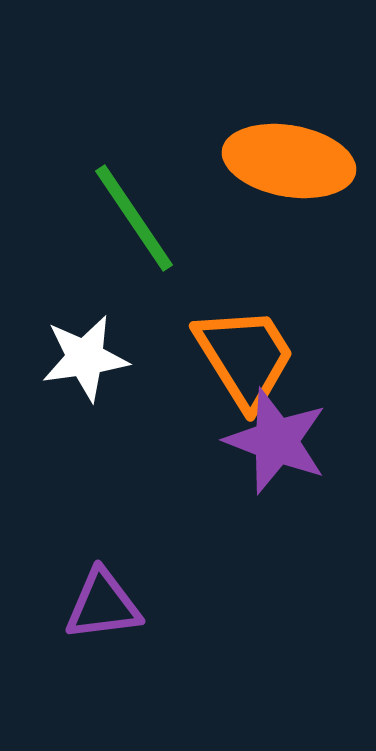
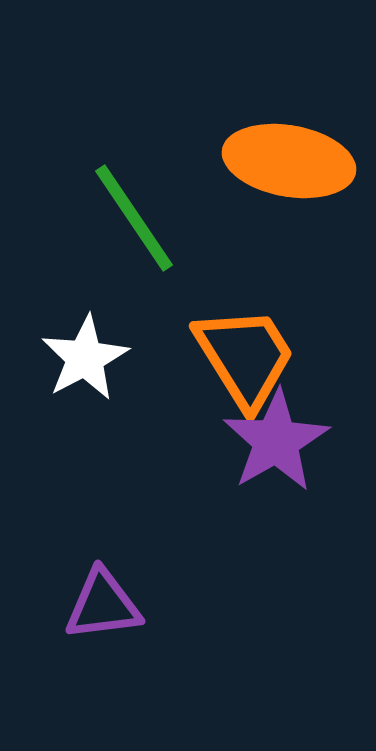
white star: rotated 20 degrees counterclockwise
purple star: rotated 21 degrees clockwise
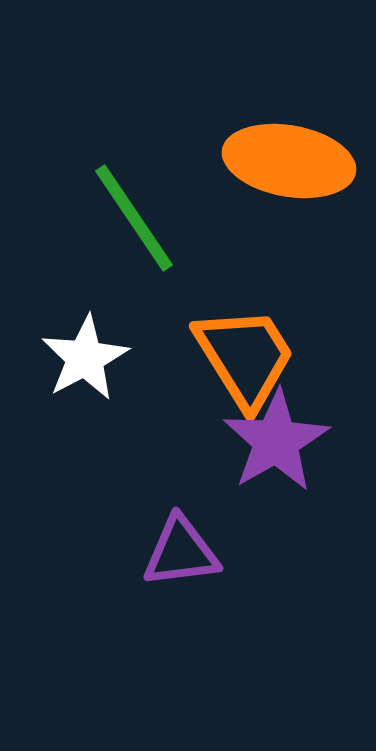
purple triangle: moved 78 px right, 53 px up
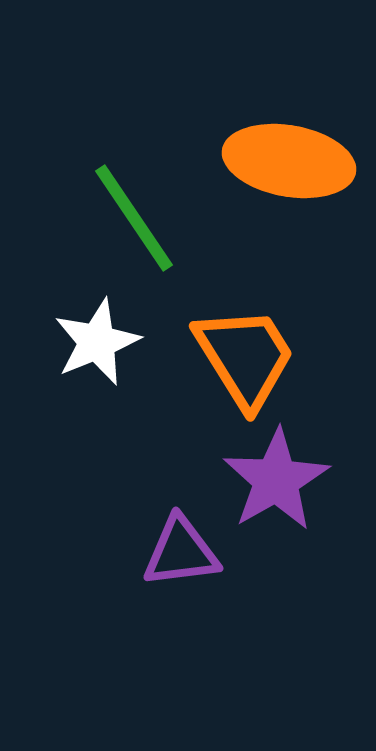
white star: moved 12 px right, 16 px up; rotated 6 degrees clockwise
purple star: moved 39 px down
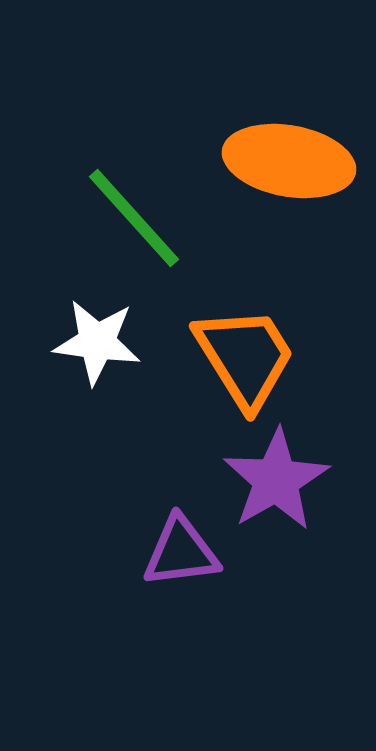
green line: rotated 8 degrees counterclockwise
white star: rotated 30 degrees clockwise
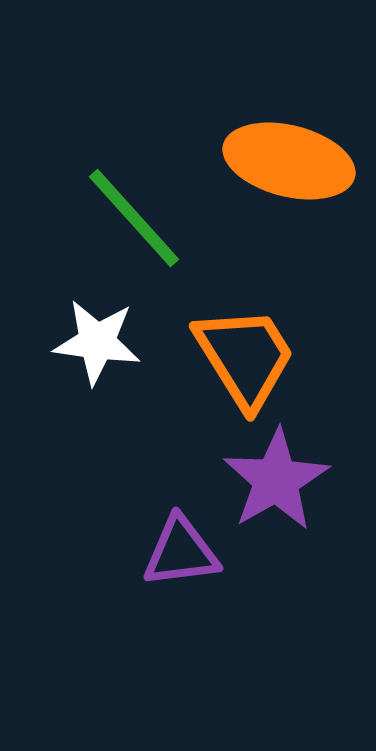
orange ellipse: rotated 4 degrees clockwise
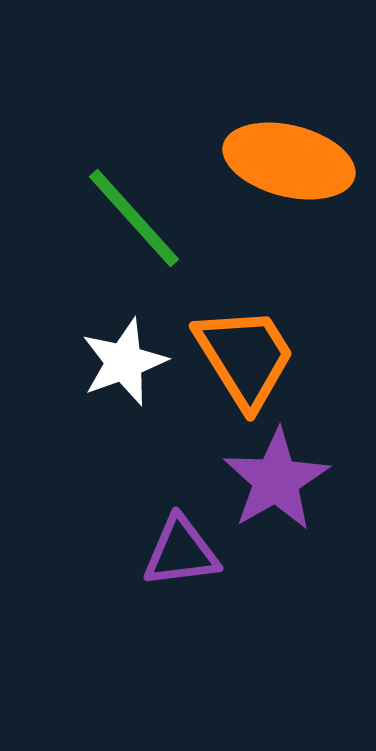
white star: moved 27 px right, 20 px down; rotated 28 degrees counterclockwise
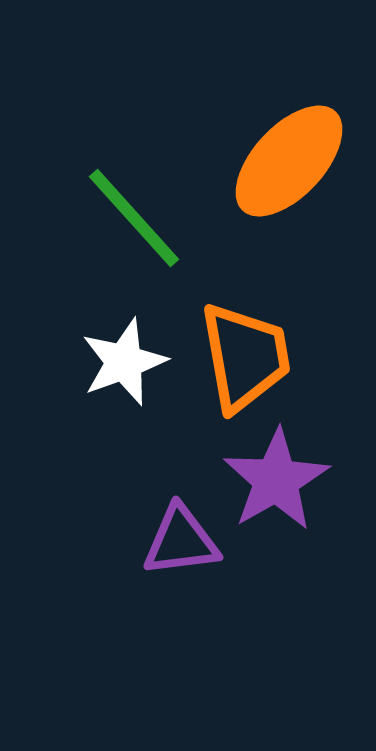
orange ellipse: rotated 61 degrees counterclockwise
orange trapezoid: rotated 22 degrees clockwise
purple triangle: moved 11 px up
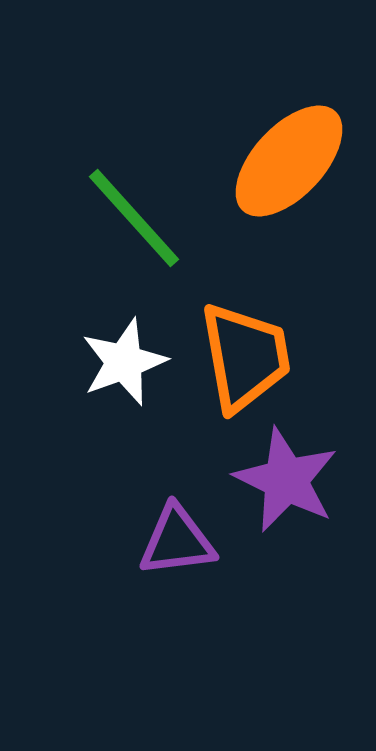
purple star: moved 10 px right; rotated 16 degrees counterclockwise
purple triangle: moved 4 px left
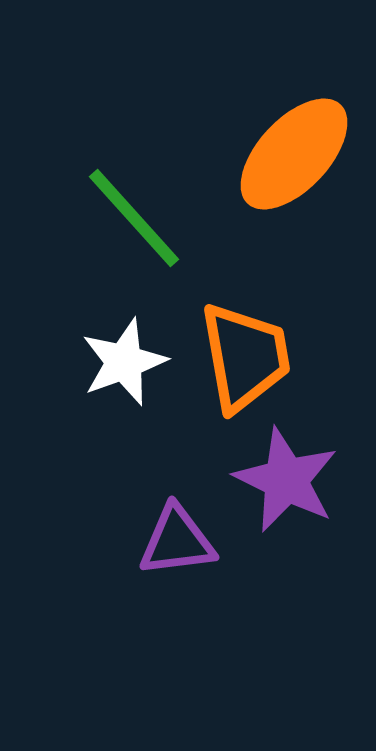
orange ellipse: moved 5 px right, 7 px up
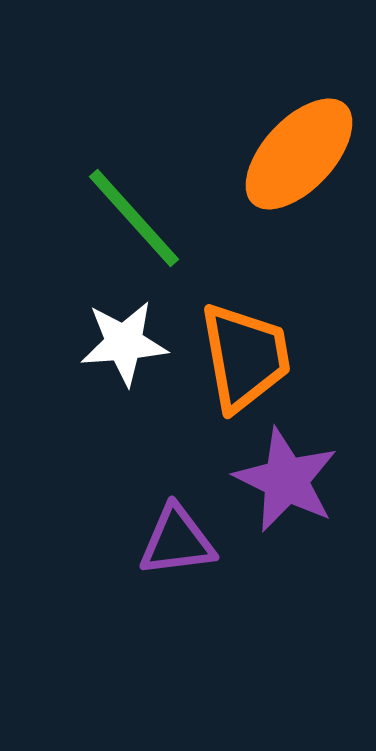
orange ellipse: moved 5 px right
white star: moved 19 px up; rotated 16 degrees clockwise
